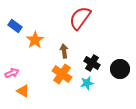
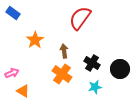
blue rectangle: moved 2 px left, 13 px up
cyan star: moved 8 px right, 4 px down
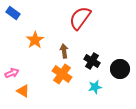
black cross: moved 2 px up
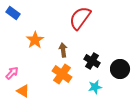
brown arrow: moved 1 px left, 1 px up
pink arrow: rotated 24 degrees counterclockwise
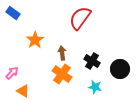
brown arrow: moved 1 px left, 3 px down
cyan star: rotated 24 degrees clockwise
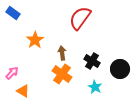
cyan star: rotated 16 degrees clockwise
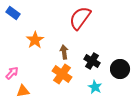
brown arrow: moved 2 px right, 1 px up
orange triangle: rotated 40 degrees counterclockwise
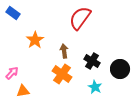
brown arrow: moved 1 px up
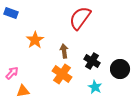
blue rectangle: moved 2 px left; rotated 16 degrees counterclockwise
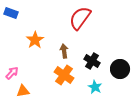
orange cross: moved 2 px right, 1 px down
